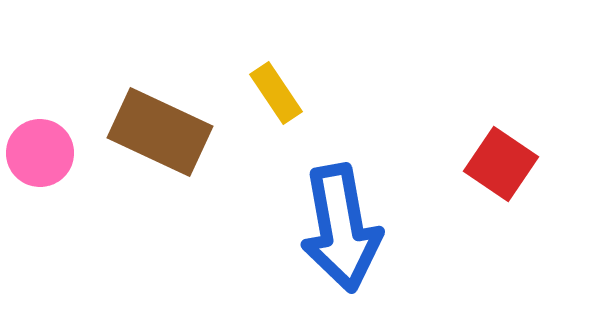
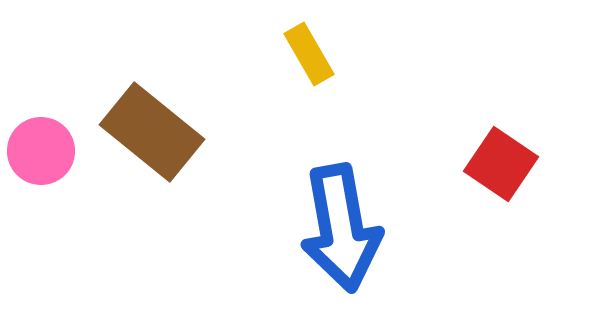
yellow rectangle: moved 33 px right, 39 px up; rotated 4 degrees clockwise
brown rectangle: moved 8 px left; rotated 14 degrees clockwise
pink circle: moved 1 px right, 2 px up
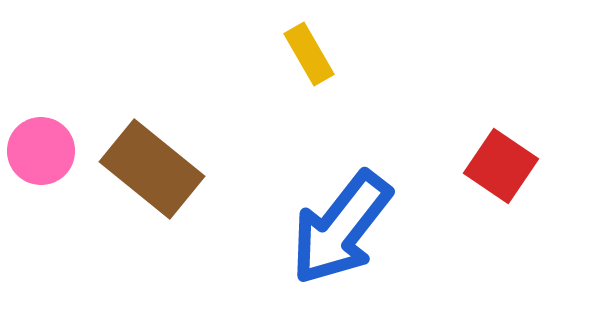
brown rectangle: moved 37 px down
red square: moved 2 px down
blue arrow: rotated 48 degrees clockwise
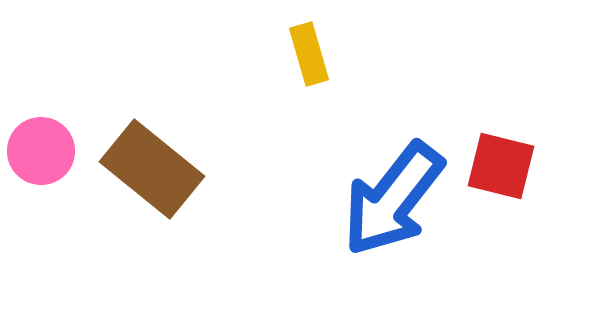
yellow rectangle: rotated 14 degrees clockwise
red square: rotated 20 degrees counterclockwise
blue arrow: moved 52 px right, 29 px up
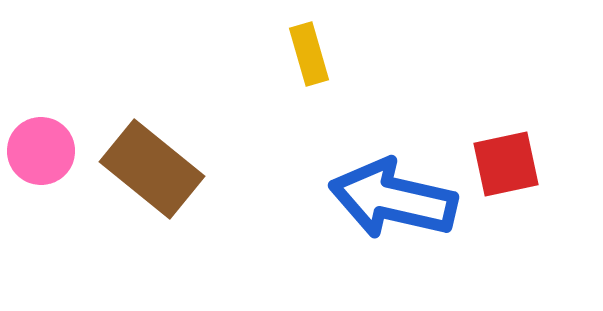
red square: moved 5 px right, 2 px up; rotated 26 degrees counterclockwise
blue arrow: rotated 65 degrees clockwise
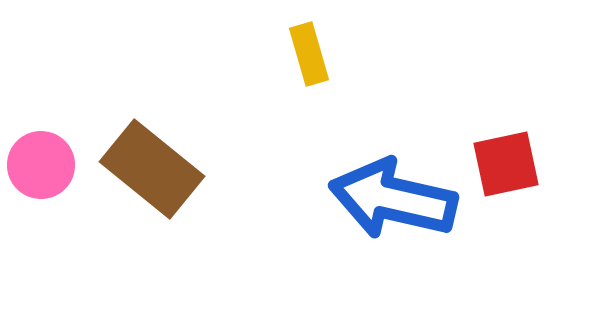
pink circle: moved 14 px down
